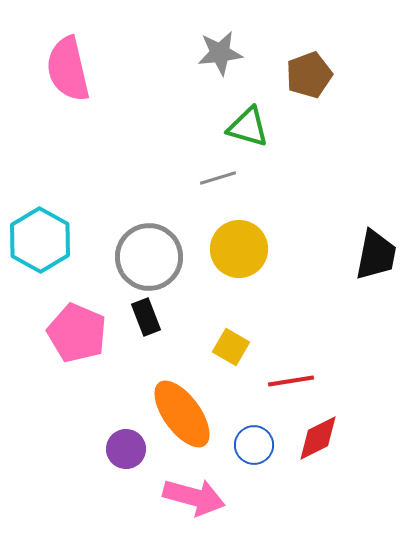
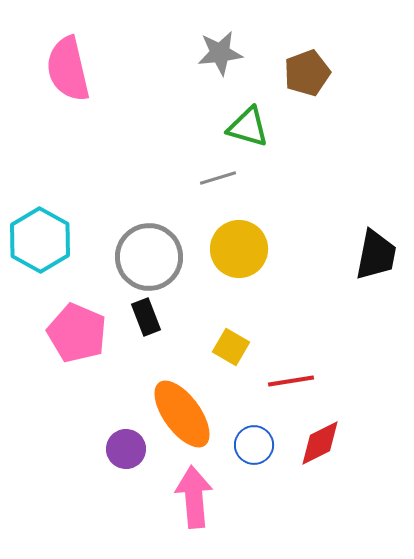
brown pentagon: moved 2 px left, 2 px up
red diamond: moved 2 px right, 5 px down
pink arrow: rotated 110 degrees counterclockwise
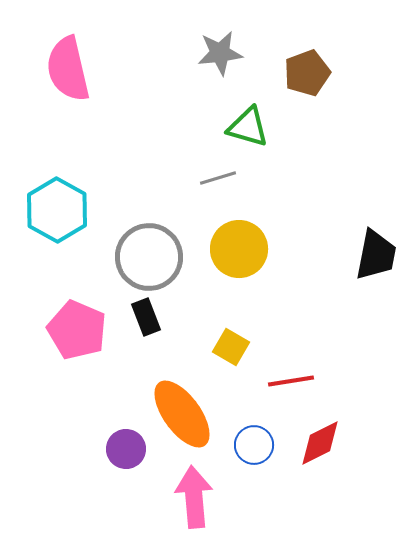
cyan hexagon: moved 17 px right, 30 px up
pink pentagon: moved 3 px up
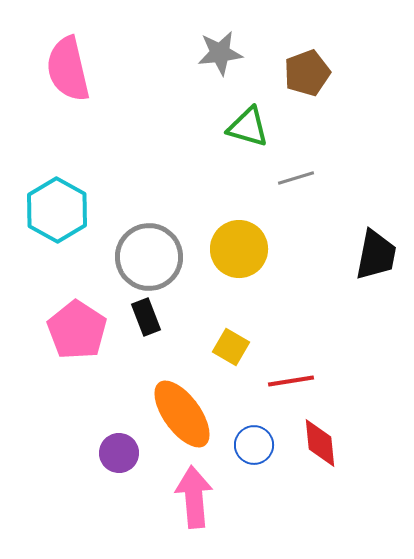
gray line: moved 78 px right
pink pentagon: rotated 10 degrees clockwise
red diamond: rotated 69 degrees counterclockwise
purple circle: moved 7 px left, 4 px down
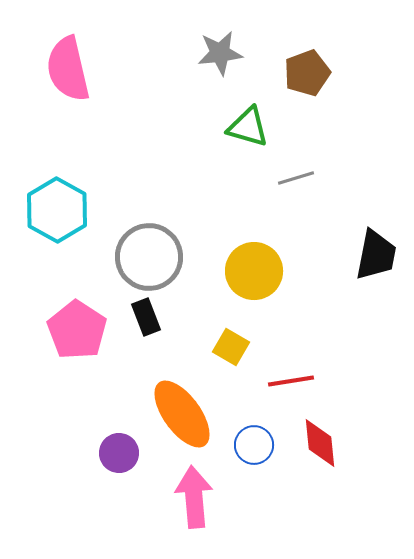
yellow circle: moved 15 px right, 22 px down
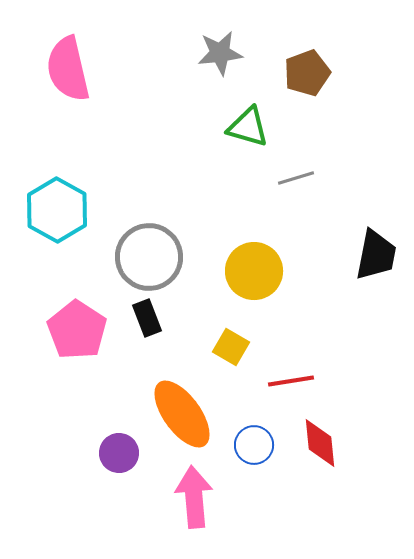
black rectangle: moved 1 px right, 1 px down
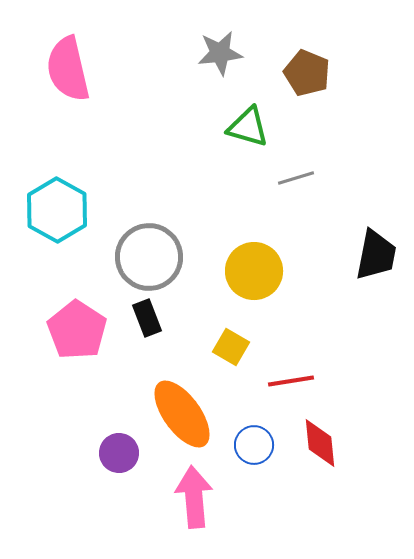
brown pentagon: rotated 30 degrees counterclockwise
